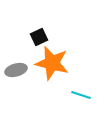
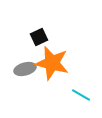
gray ellipse: moved 9 px right, 1 px up
cyan line: rotated 12 degrees clockwise
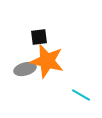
black square: rotated 18 degrees clockwise
orange star: moved 5 px left, 2 px up
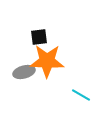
orange star: rotated 12 degrees counterclockwise
gray ellipse: moved 1 px left, 3 px down
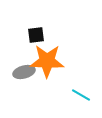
black square: moved 3 px left, 2 px up
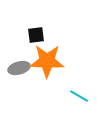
gray ellipse: moved 5 px left, 4 px up
cyan line: moved 2 px left, 1 px down
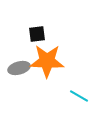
black square: moved 1 px right, 1 px up
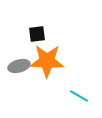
gray ellipse: moved 2 px up
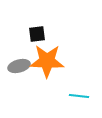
cyan line: rotated 24 degrees counterclockwise
